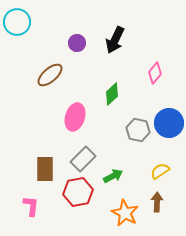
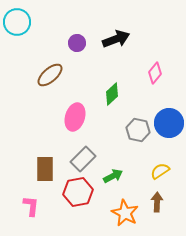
black arrow: moved 1 px right, 1 px up; rotated 136 degrees counterclockwise
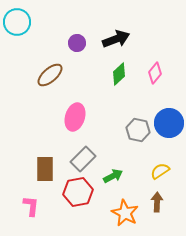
green diamond: moved 7 px right, 20 px up
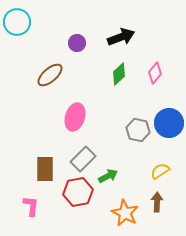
black arrow: moved 5 px right, 2 px up
green arrow: moved 5 px left
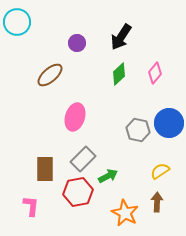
black arrow: rotated 144 degrees clockwise
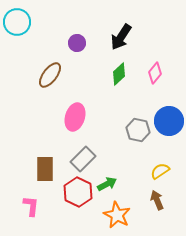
brown ellipse: rotated 12 degrees counterclockwise
blue circle: moved 2 px up
green arrow: moved 1 px left, 8 px down
red hexagon: rotated 24 degrees counterclockwise
brown arrow: moved 2 px up; rotated 24 degrees counterclockwise
orange star: moved 8 px left, 2 px down
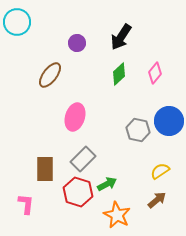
red hexagon: rotated 8 degrees counterclockwise
brown arrow: rotated 72 degrees clockwise
pink L-shape: moved 5 px left, 2 px up
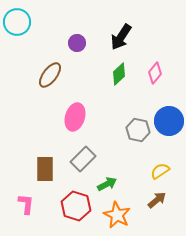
red hexagon: moved 2 px left, 14 px down
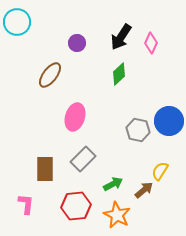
pink diamond: moved 4 px left, 30 px up; rotated 15 degrees counterclockwise
yellow semicircle: rotated 24 degrees counterclockwise
green arrow: moved 6 px right
brown arrow: moved 13 px left, 10 px up
red hexagon: rotated 24 degrees counterclockwise
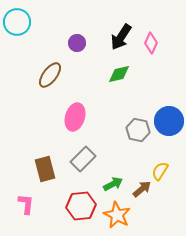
green diamond: rotated 30 degrees clockwise
brown rectangle: rotated 15 degrees counterclockwise
brown arrow: moved 2 px left, 1 px up
red hexagon: moved 5 px right
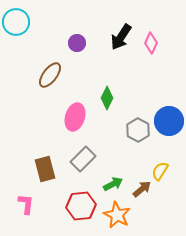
cyan circle: moved 1 px left
green diamond: moved 12 px left, 24 px down; rotated 50 degrees counterclockwise
gray hexagon: rotated 15 degrees clockwise
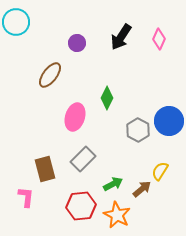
pink diamond: moved 8 px right, 4 px up
pink L-shape: moved 7 px up
